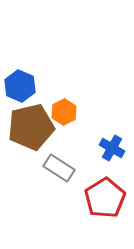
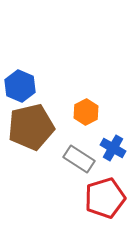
orange hexagon: moved 22 px right
blue cross: moved 1 px right
gray rectangle: moved 20 px right, 9 px up
red pentagon: rotated 15 degrees clockwise
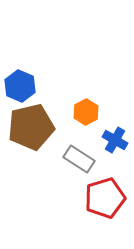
blue cross: moved 2 px right, 8 px up
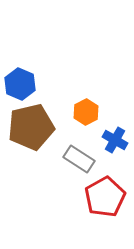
blue hexagon: moved 2 px up
red pentagon: moved 1 px up; rotated 12 degrees counterclockwise
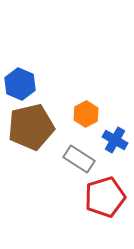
orange hexagon: moved 2 px down
red pentagon: rotated 12 degrees clockwise
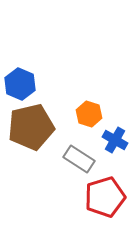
orange hexagon: moved 3 px right; rotated 15 degrees counterclockwise
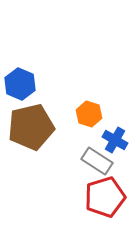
gray rectangle: moved 18 px right, 2 px down
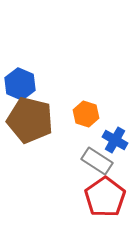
orange hexagon: moved 3 px left
brown pentagon: moved 1 px left, 7 px up; rotated 27 degrees clockwise
red pentagon: rotated 18 degrees counterclockwise
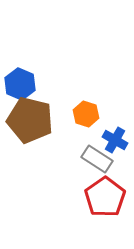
gray rectangle: moved 2 px up
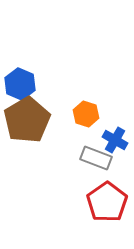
brown pentagon: moved 3 px left; rotated 27 degrees clockwise
gray rectangle: moved 1 px left, 1 px up; rotated 12 degrees counterclockwise
red pentagon: moved 2 px right, 5 px down
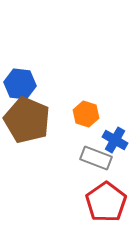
blue hexagon: rotated 16 degrees counterclockwise
brown pentagon: rotated 18 degrees counterclockwise
red pentagon: moved 1 px left
